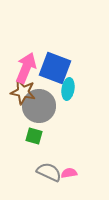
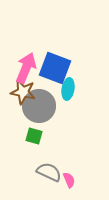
pink semicircle: moved 7 px down; rotated 77 degrees clockwise
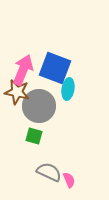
pink arrow: moved 3 px left, 2 px down
brown star: moved 6 px left
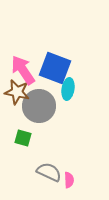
pink arrow: rotated 56 degrees counterclockwise
green square: moved 11 px left, 2 px down
pink semicircle: rotated 21 degrees clockwise
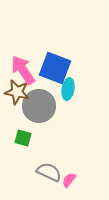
pink semicircle: rotated 140 degrees counterclockwise
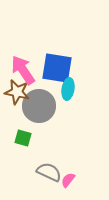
blue square: moved 2 px right; rotated 12 degrees counterclockwise
pink semicircle: moved 1 px left
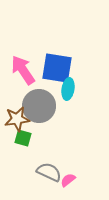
brown star: moved 27 px down; rotated 20 degrees counterclockwise
pink semicircle: rotated 14 degrees clockwise
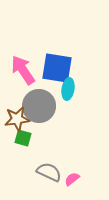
pink semicircle: moved 4 px right, 1 px up
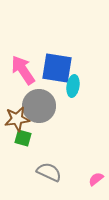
cyan ellipse: moved 5 px right, 3 px up
pink semicircle: moved 24 px right
